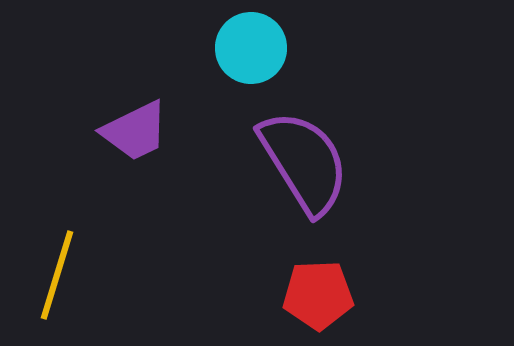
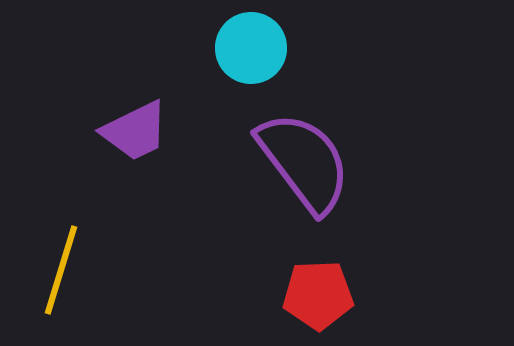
purple semicircle: rotated 5 degrees counterclockwise
yellow line: moved 4 px right, 5 px up
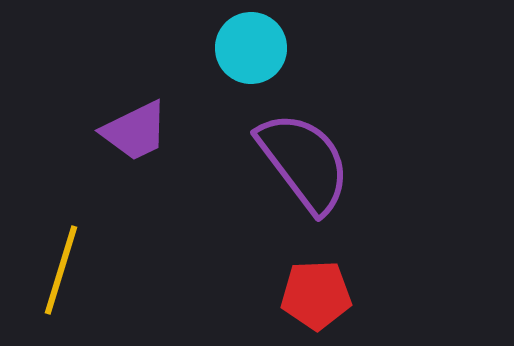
red pentagon: moved 2 px left
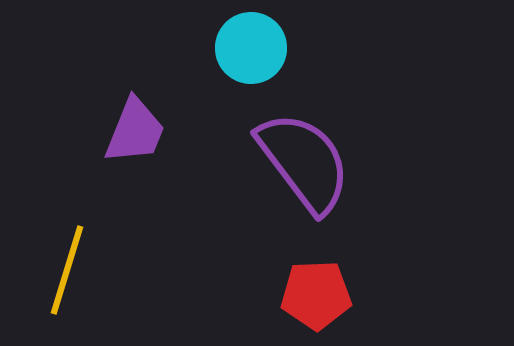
purple trapezoid: rotated 42 degrees counterclockwise
yellow line: moved 6 px right
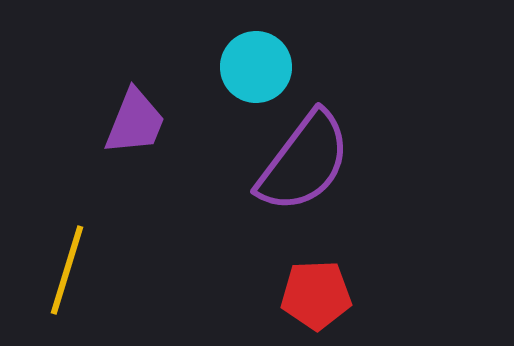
cyan circle: moved 5 px right, 19 px down
purple trapezoid: moved 9 px up
purple semicircle: rotated 74 degrees clockwise
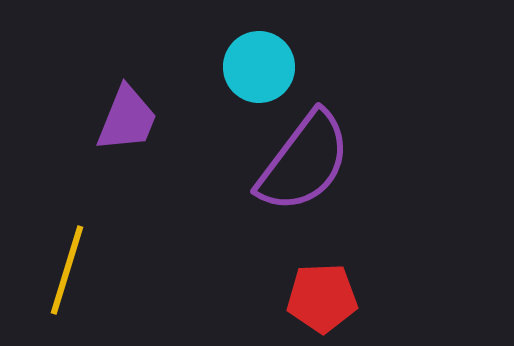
cyan circle: moved 3 px right
purple trapezoid: moved 8 px left, 3 px up
red pentagon: moved 6 px right, 3 px down
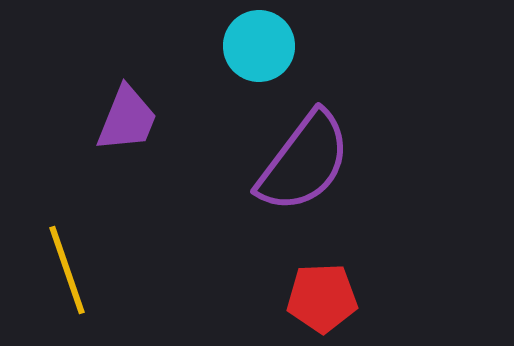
cyan circle: moved 21 px up
yellow line: rotated 36 degrees counterclockwise
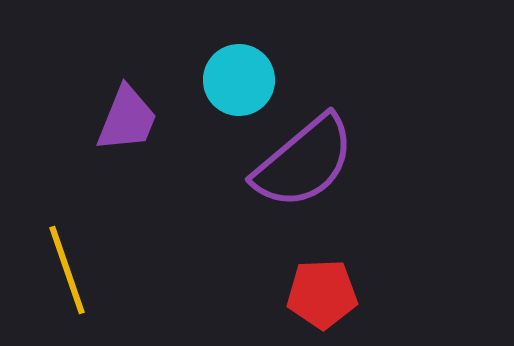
cyan circle: moved 20 px left, 34 px down
purple semicircle: rotated 13 degrees clockwise
red pentagon: moved 4 px up
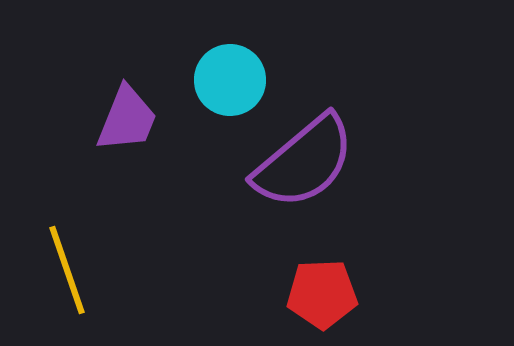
cyan circle: moved 9 px left
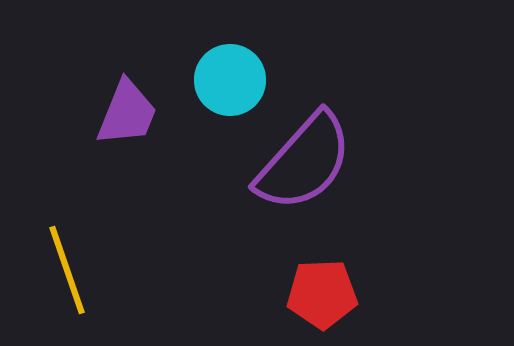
purple trapezoid: moved 6 px up
purple semicircle: rotated 8 degrees counterclockwise
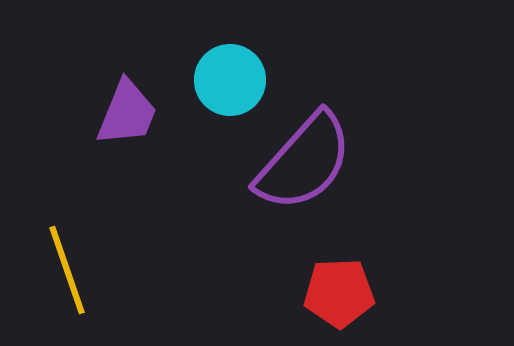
red pentagon: moved 17 px right, 1 px up
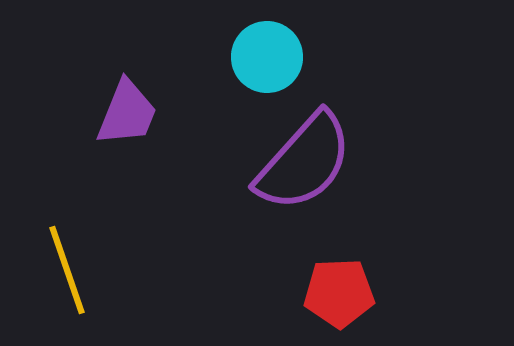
cyan circle: moved 37 px right, 23 px up
